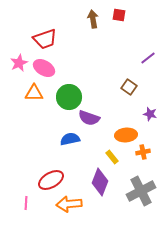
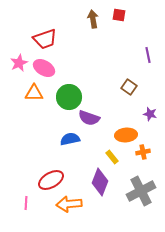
purple line: moved 3 px up; rotated 63 degrees counterclockwise
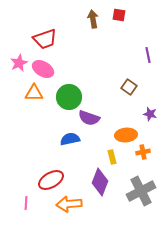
pink ellipse: moved 1 px left, 1 px down
yellow rectangle: rotated 24 degrees clockwise
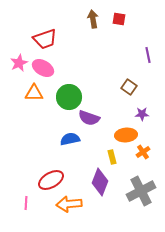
red square: moved 4 px down
pink ellipse: moved 1 px up
purple star: moved 8 px left; rotated 16 degrees counterclockwise
orange cross: rotated 24 degrees counterclockwise
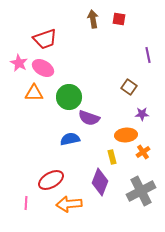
pink star: rotated 18 degrees counterclockwise
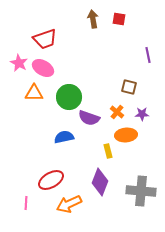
brown square: rotated 21 degrees counterclockwise
blue semicircle: moved 6 px left, 2 px up
orange cross: moved 26 px left, 40 px up; rotated 16 degrees counterclockwise
yellow rectangle: moved 4 px left, 6 px up
gray cross: rotated 32 degrees clockwise
orange arrow: rotated 20 degrees counterclockwise
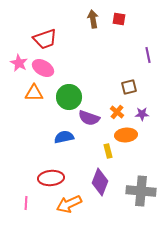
brown square: rotated 28 degrees counterclockwise
red ellipse: moved 2 px up; rotated 25 degrees clockwise
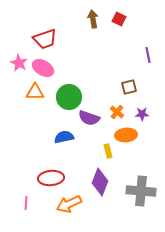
red square: rotated 16 degrees clockwise
orange triangle: moved 1 px right, 1 px up
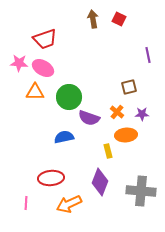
pink star: rotated 24 degrees counterclockwise
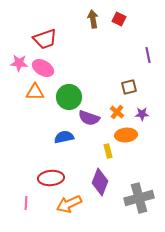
gray cross: moved 2 px left, 7 px down; rotated 20 degrees counterclockwise
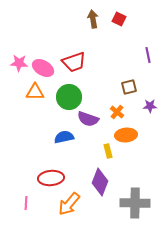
red trapezoid: moved 29 px right, 23 px down
purple star: moved 8 px right, 8 px up
purple semicircle: moved 1 px left, 1 px down
gray cross: moved 4 px left, 5 px down; rotated 16 degrees clockwise
orange arrow: rotated 25 degrees counterclockwise
